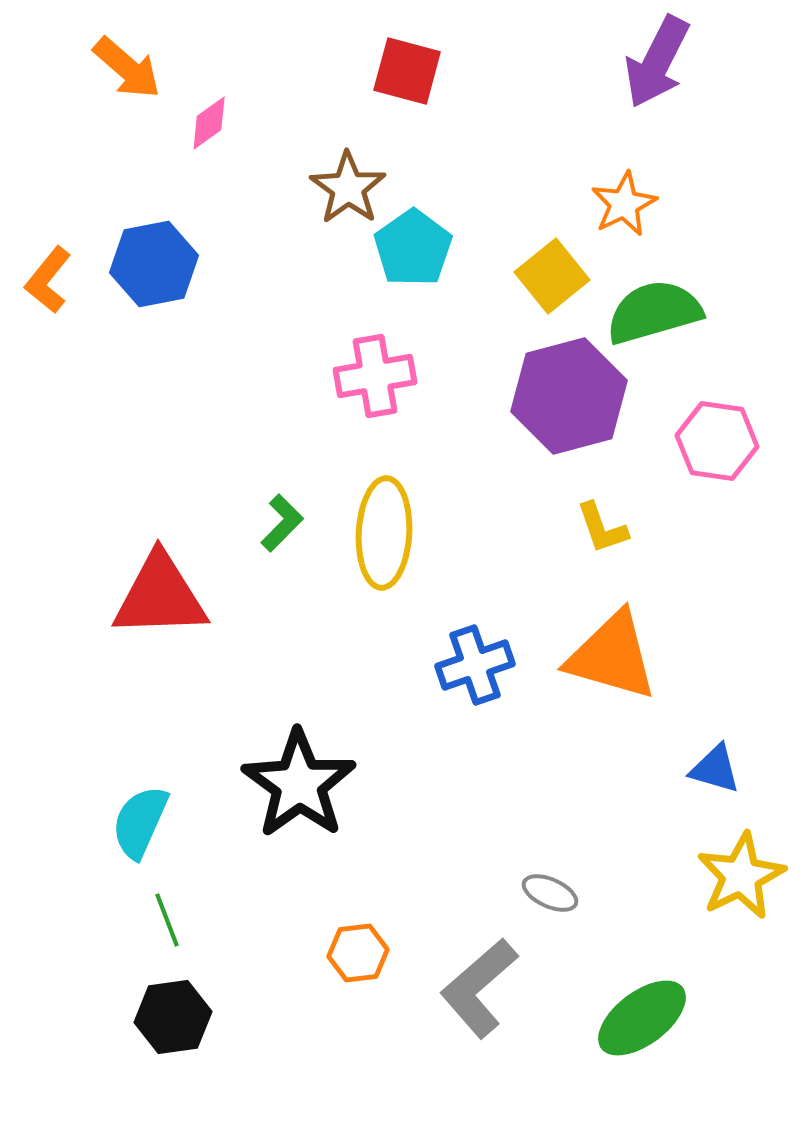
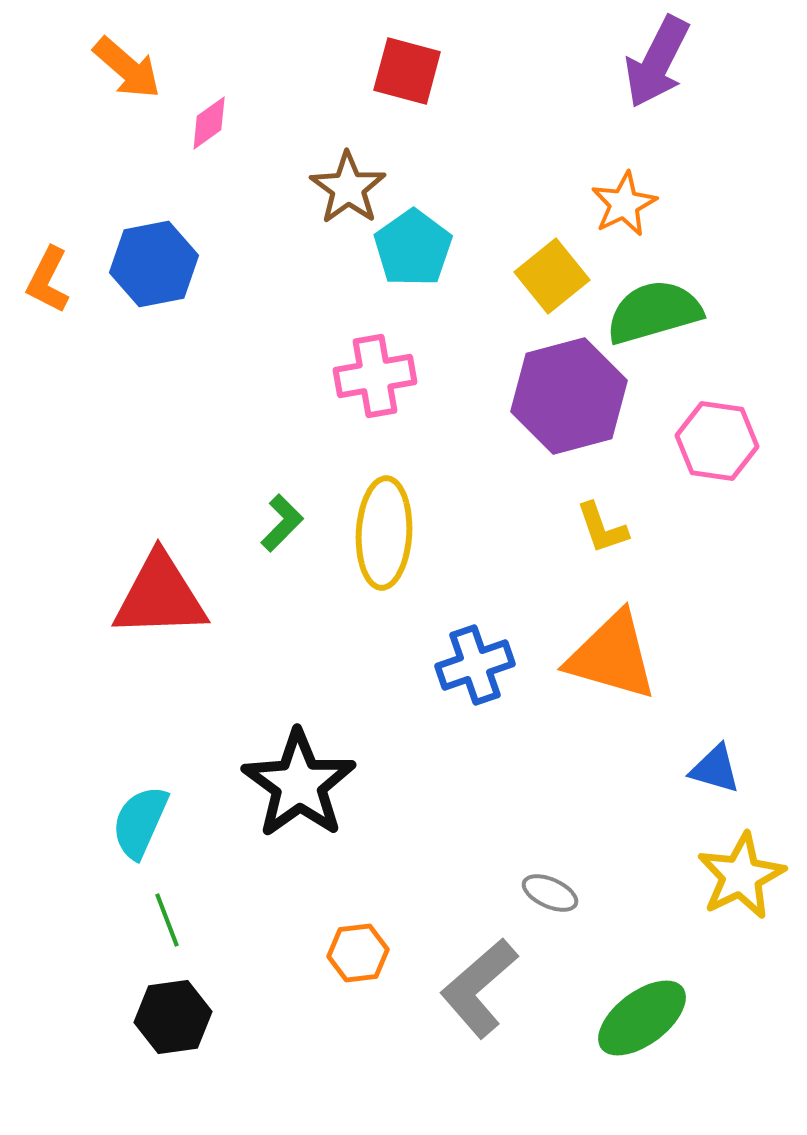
orange L-shape: rotated 12 degrees counterclockwise
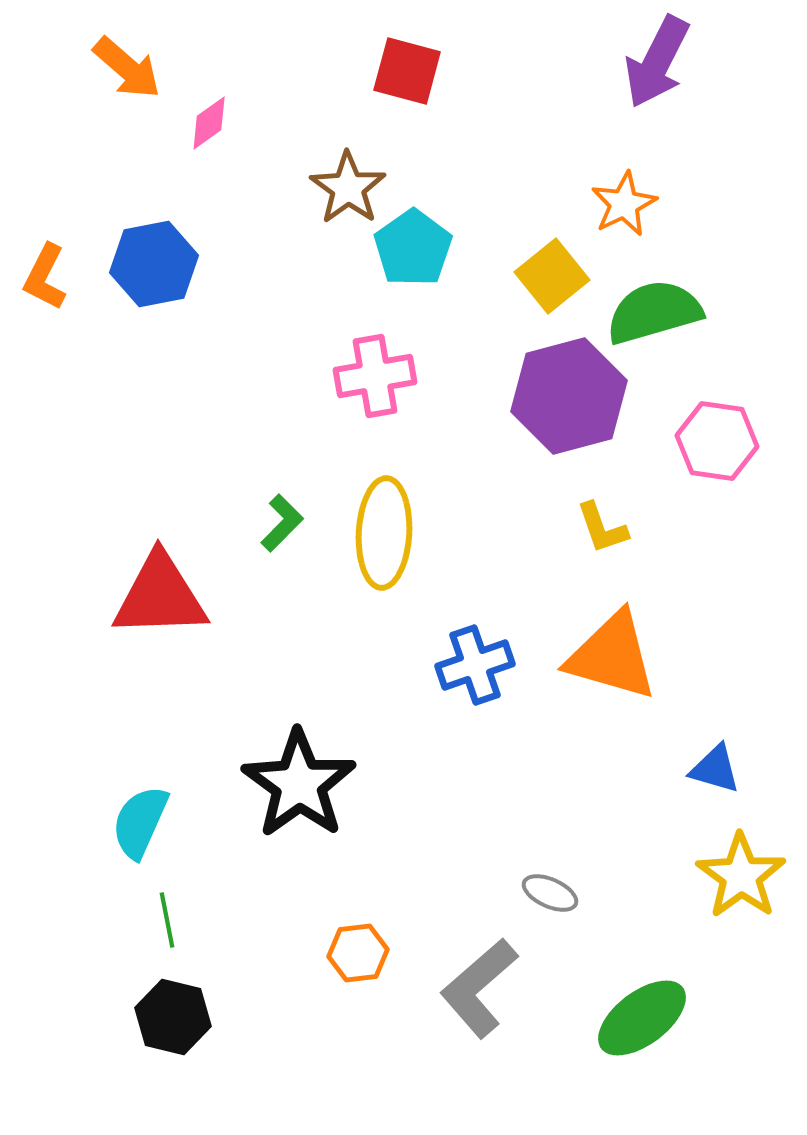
orange L-shape: moved 3 px left, 3 px up
yellow star: rotated 10 degrees counterclockwise
green line: rotated 10 degrees clockwise
black hexagon: rotated 22 degrees clockwise
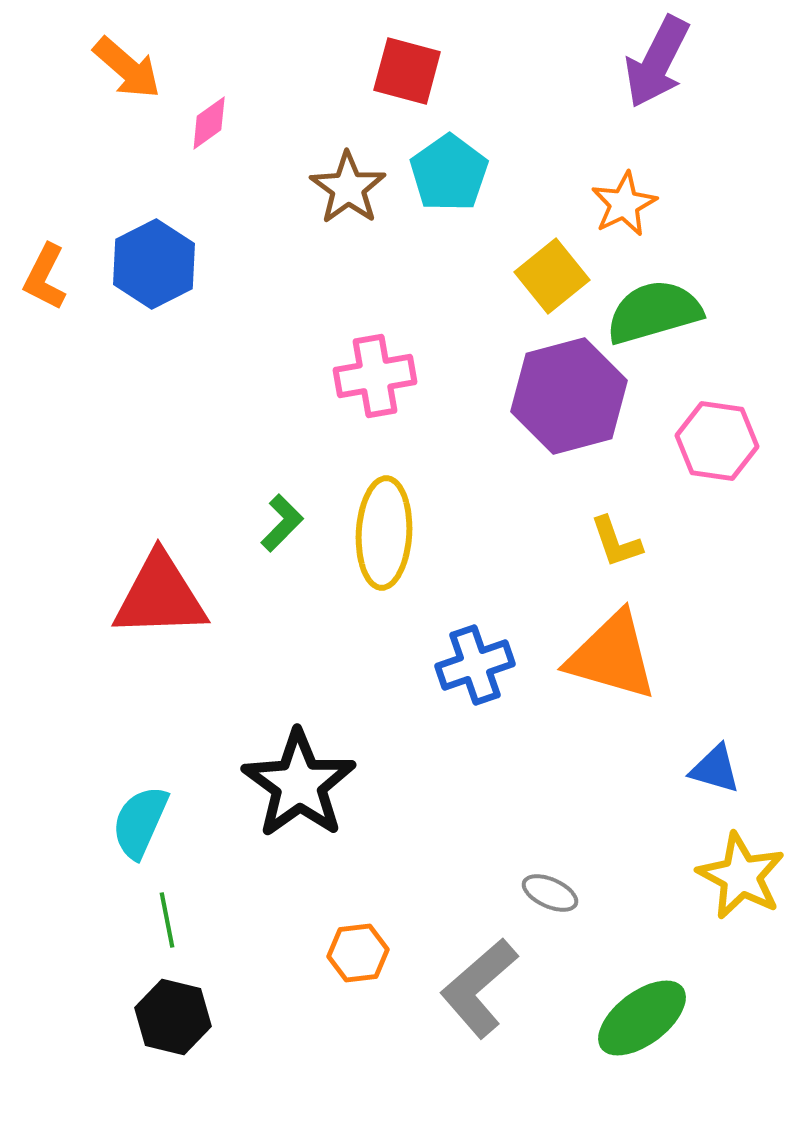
cyan pentagon: moved 36 px right, 75 px up
blue hexagon: rotated 16 degrees counterclockwise
yellow L-shape: moved 14 px right, 14 px down
yellow star: rotated 8 degrees counterclockwise
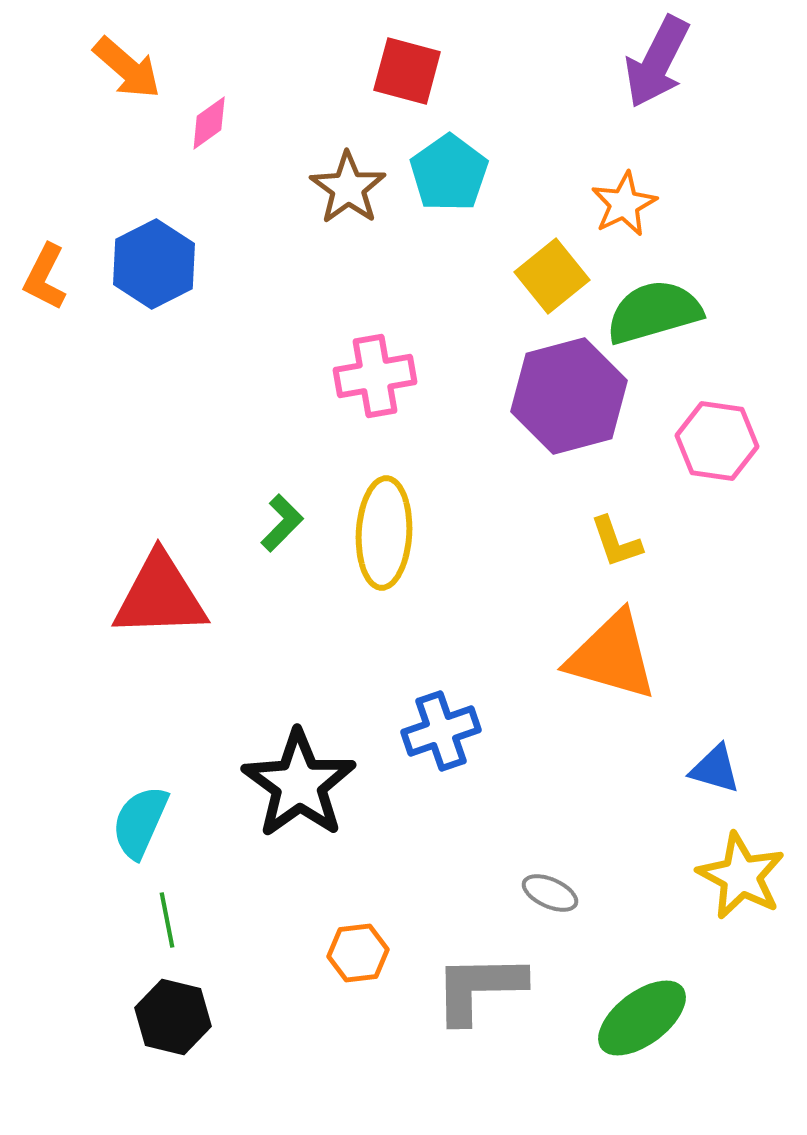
blue cross: moved 34 px left, 66 px down
gray L-shape: rotated 40 degrees clockwise
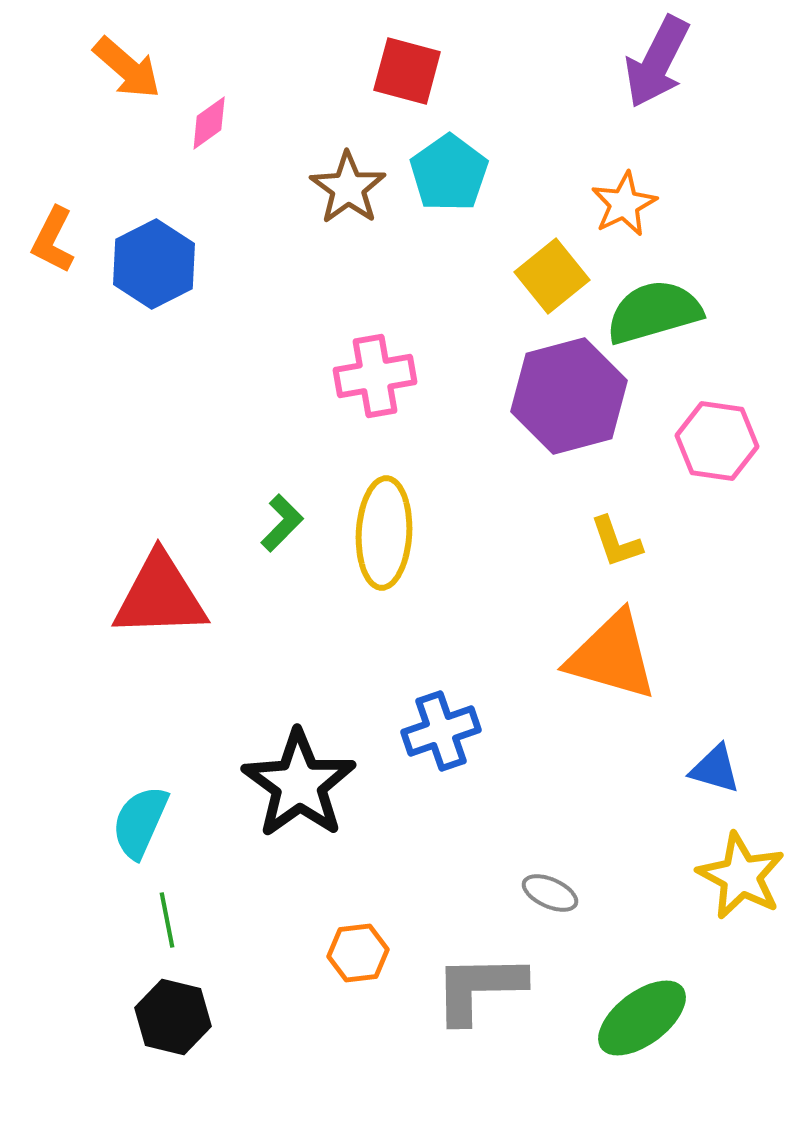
orange L-shape: moved 8 px right, 37 px up
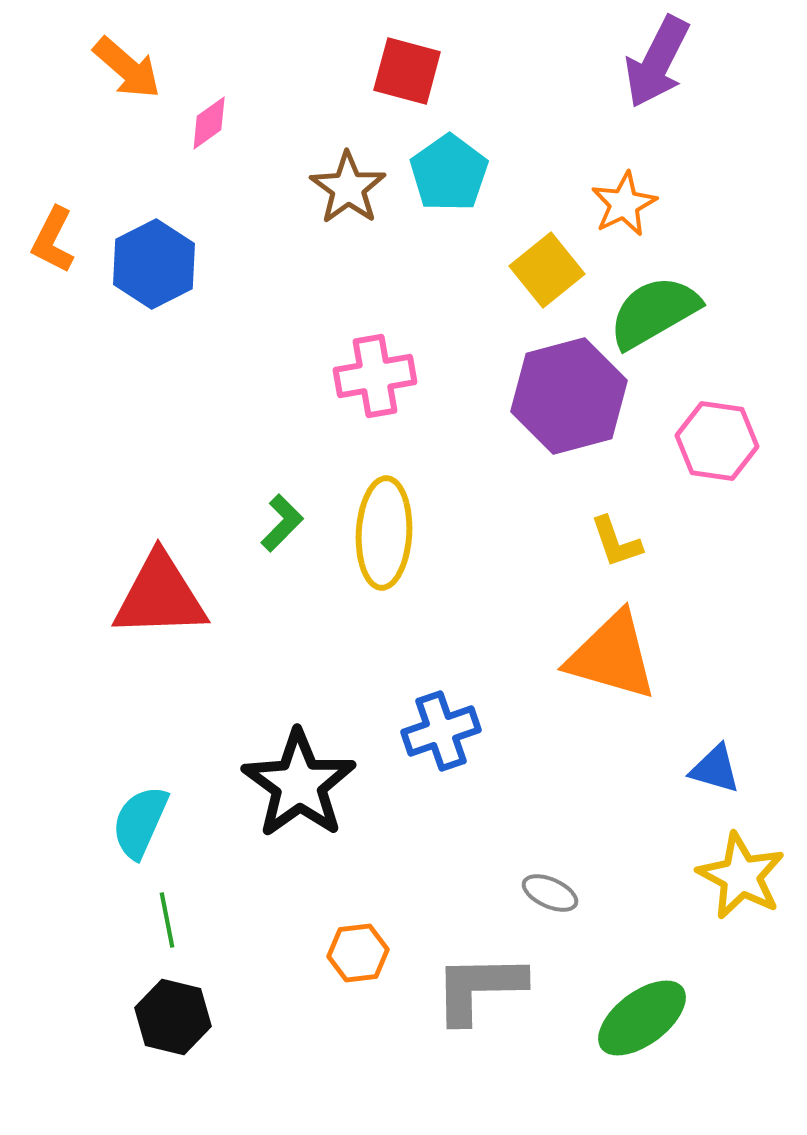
yellow square: moved 5 px left, 6 px up
green semicircle: rotated 14 degrees counterclockwise
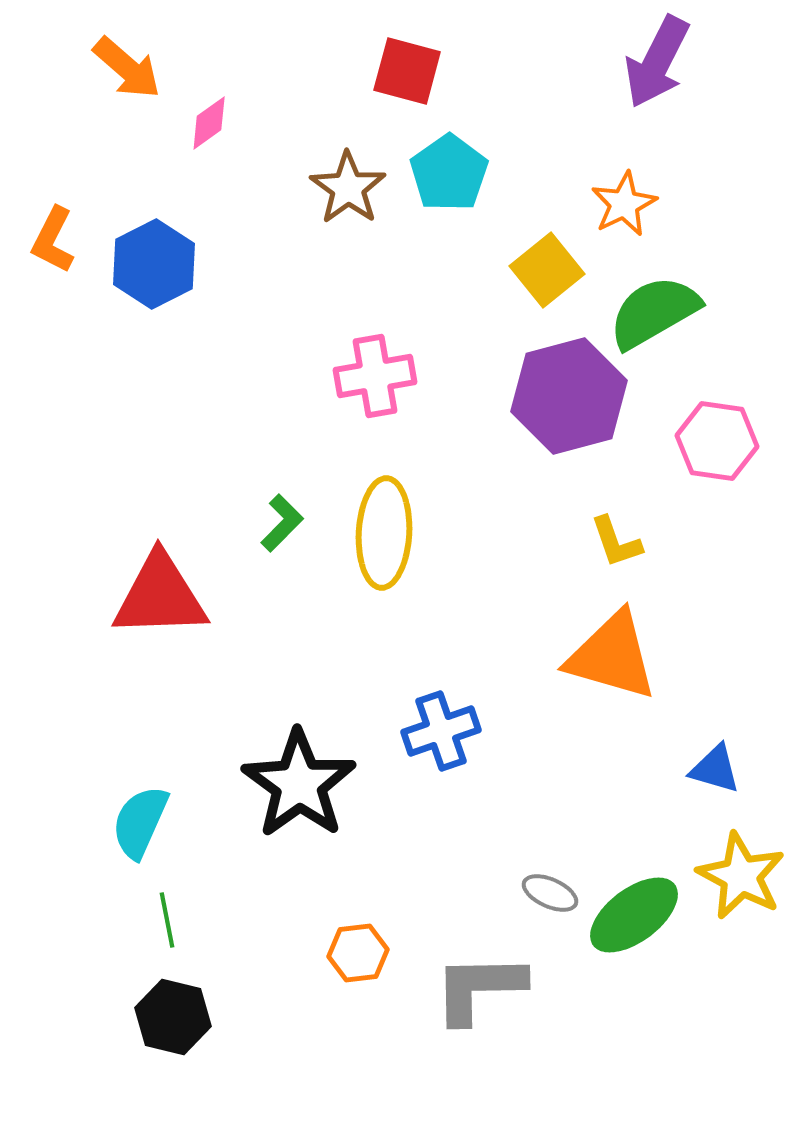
green ellipse: moved 8 px left, 103 px up
